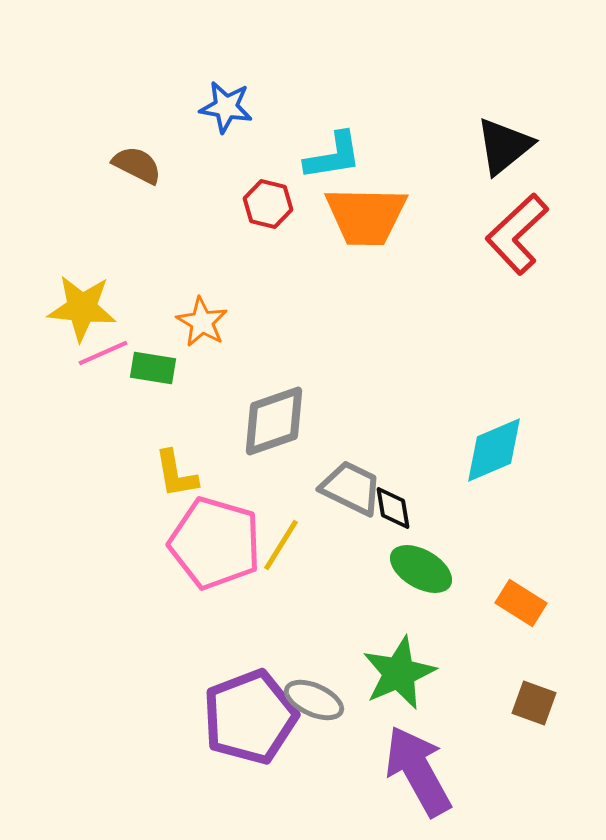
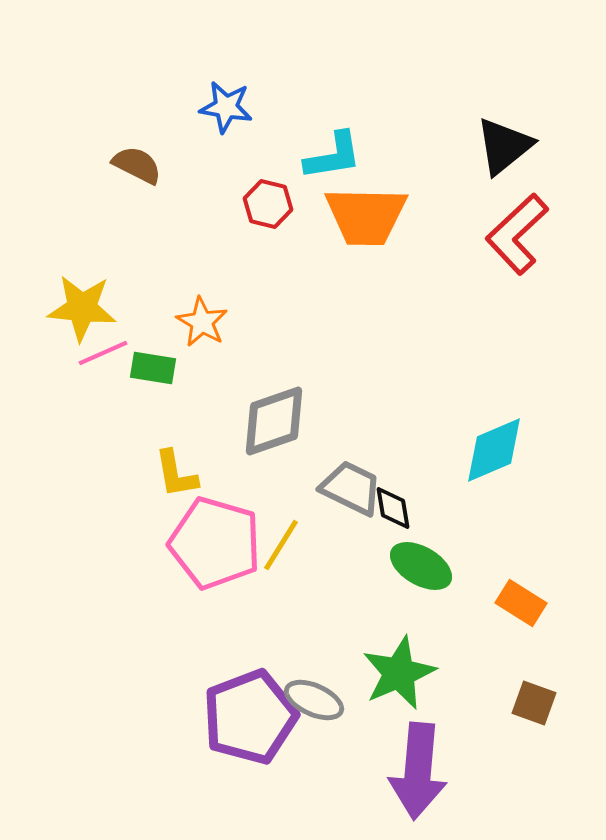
green ellipse: moved 3 px up
purple arrow: rotated 146 degrees counterclockwise
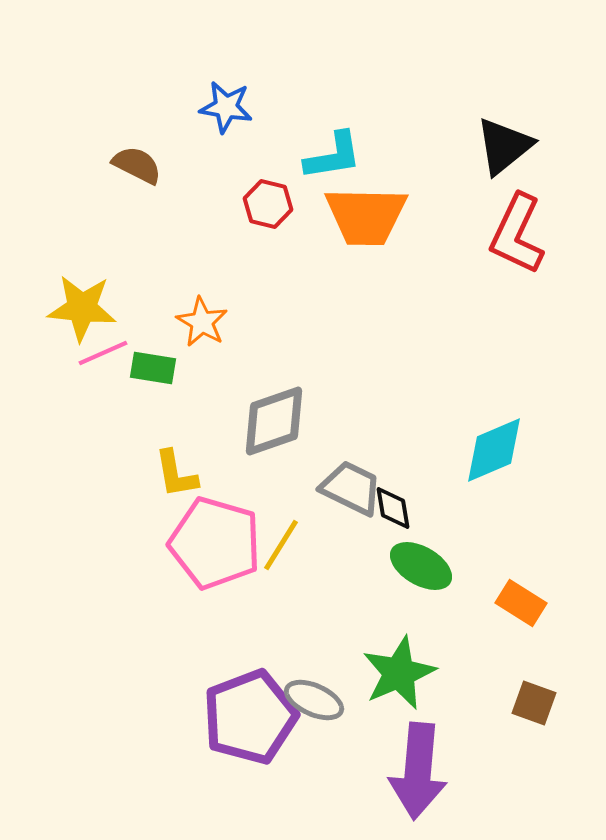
red L-shape: rotated 22 degrees counterclockwise
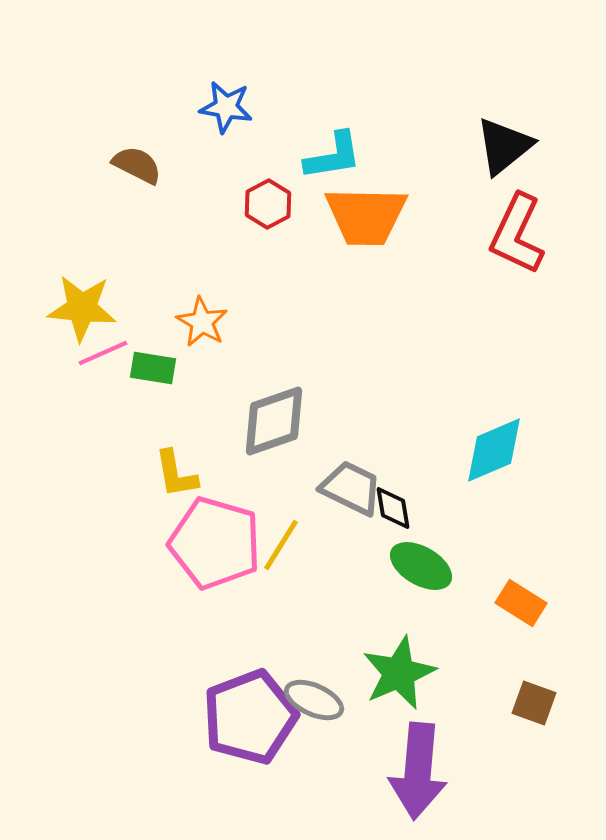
red hexagon: rotated 18 degrees clockwise
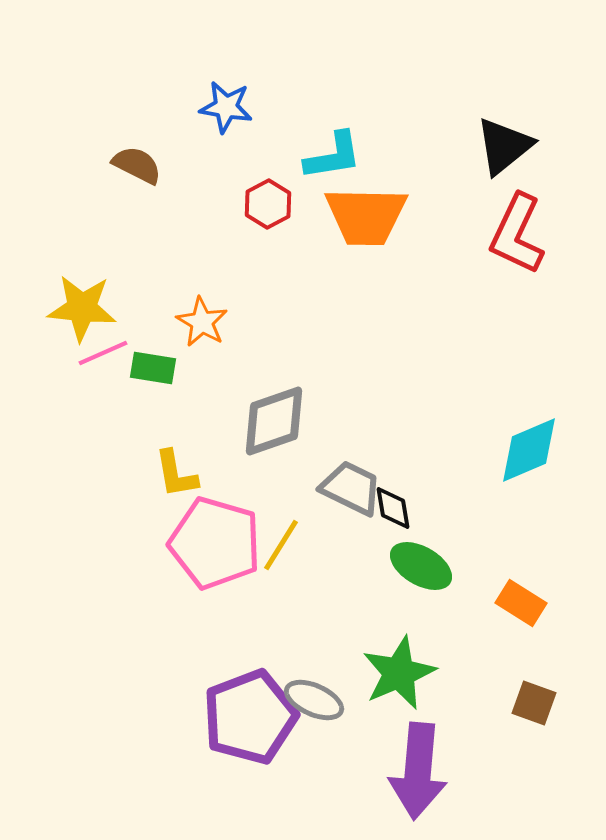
cyan diamond: moved 35 px right
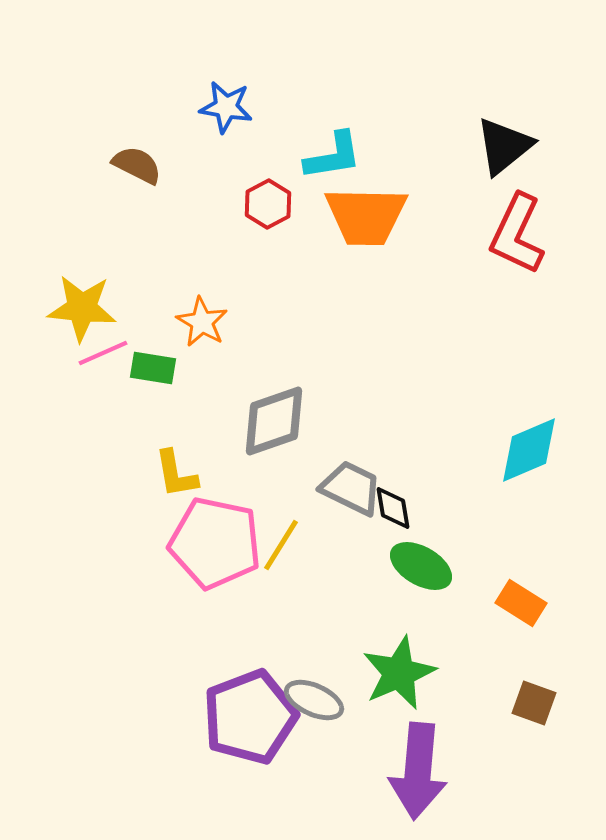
pink pentagon: rotated 4 degrees counterclockwise
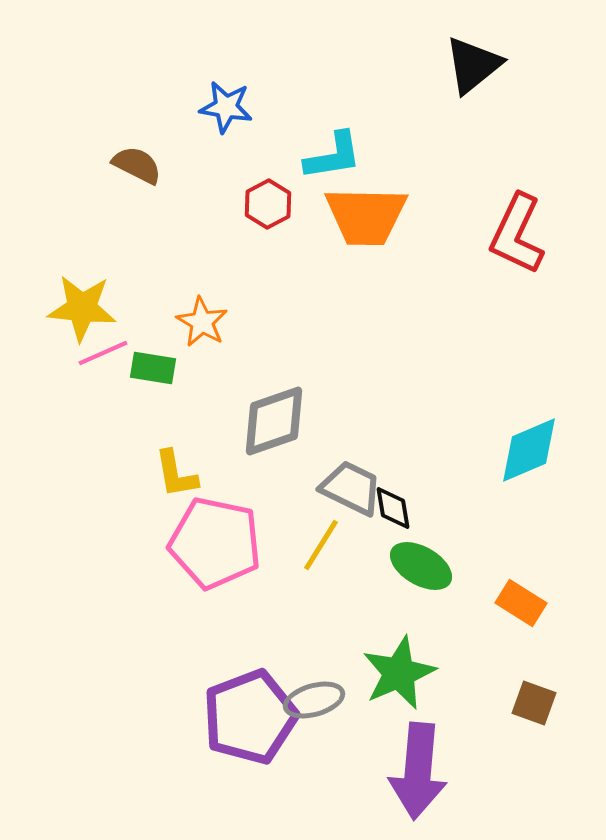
black triangle: moved 31 px left, 81 px up
yellow line: moved 40 px right
gray ellipse: rotated 40 degrees counterclockwise
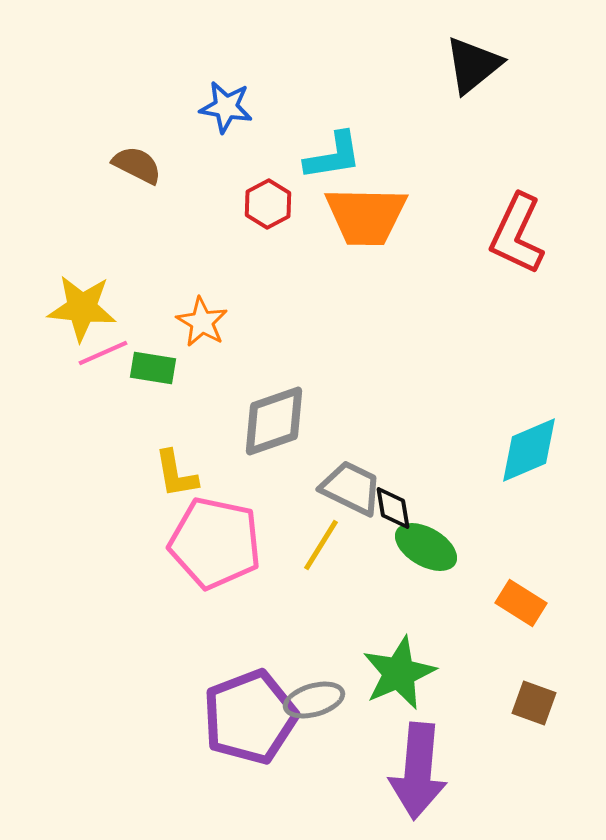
green ellipse: moved 5 px right, 19 px up
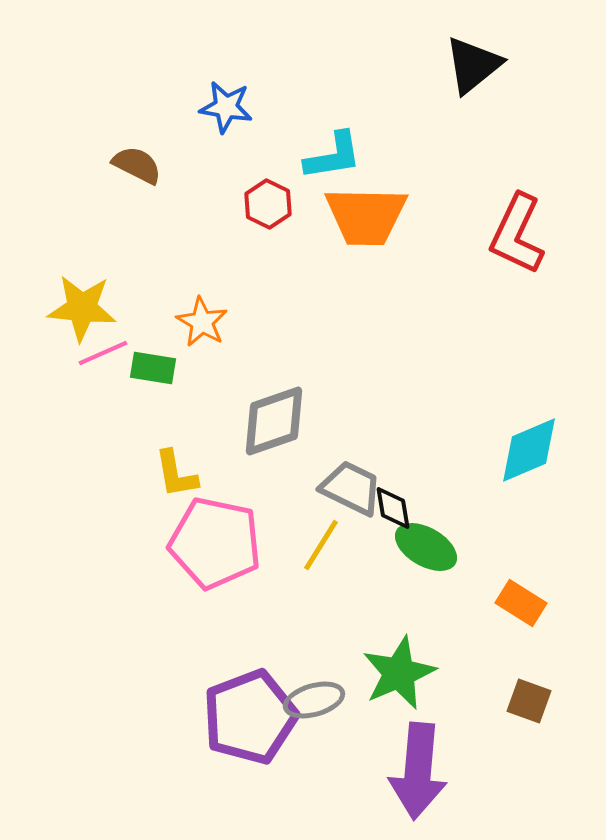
red hexagon: rotated 6 degrees counterclockwise
brown square: moved 5 px left, 2 px up
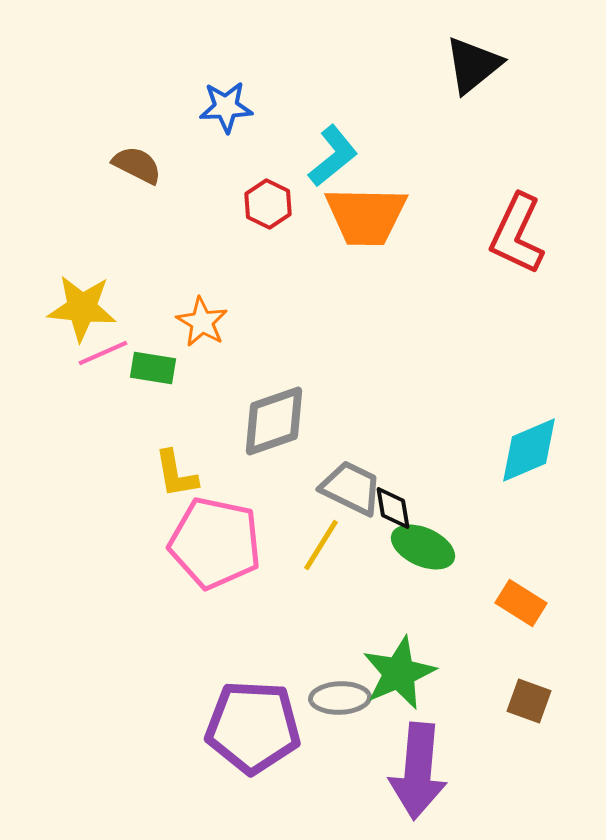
blue star: rotated 12 degrees counterclockwise
cyan L-shape: rotated 30 degrees counterclockwise
green ellipse: moved 3 px left; rotated 6 degrees counterclockwise
gray ellipse: moved 26 px right, 2 px up; rotated 14 degrees clockwise
purple pentagon: moved 3 px right, 10 px down; rotated 24 degrees clockwise
